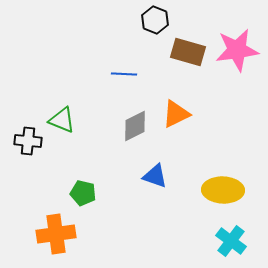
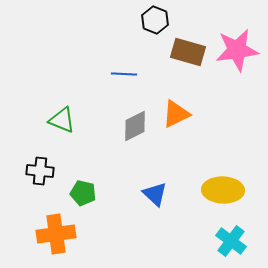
black cross: moved 12 px right, 30 px down
blue triangle: moved 18 px down; rotated 24 degrees clockwise
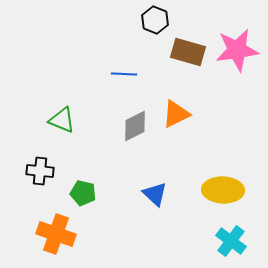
orange cross: rotated 27 degrees clockwise
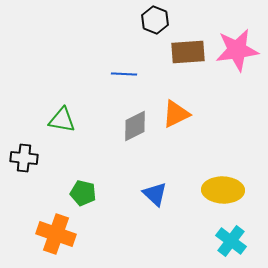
brown rectangle: rotated 20 degrees counterclockwise
green triangle: rotated 12 degrees counterclockwise
black cross: moved 16 px left, 13 px up
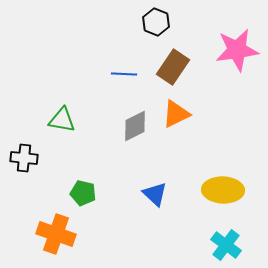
black hexagon: moved 1 px right, 2 px down
brown rectangle: moved 15 px left, 15 px down; rotated 52 degrees counterclockwise
cyan cross: moved 5 px left, 4 px down
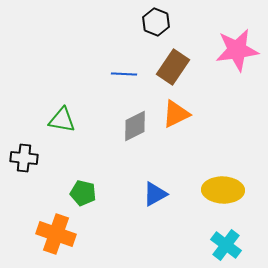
blue triangle: rotated 48 degrees clockwise
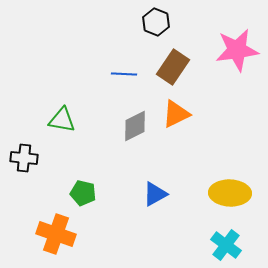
yellow ellipse: moved 7 px right, 3 px down
